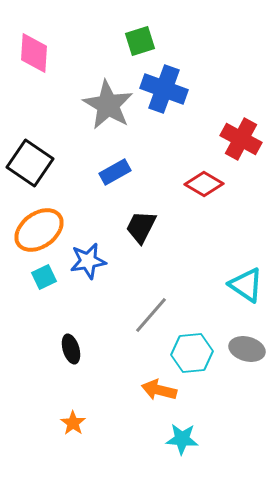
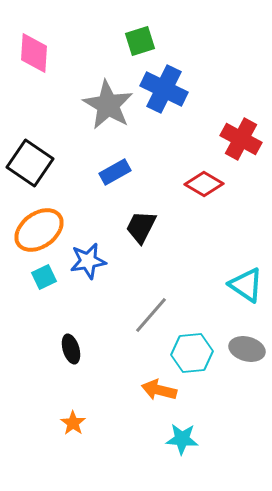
blue cross: rotated 6 degrees clockwise
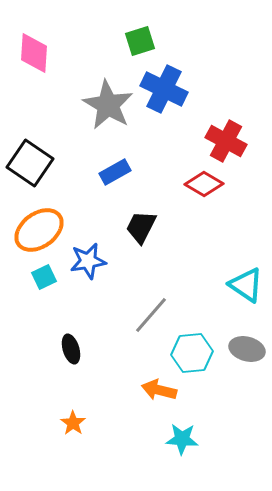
red cross: moved 15 px left, 2 px down
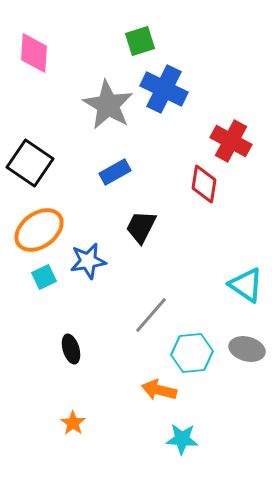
red cross: moved 5 px right
red diamond: rotated 69 degrees clockwise
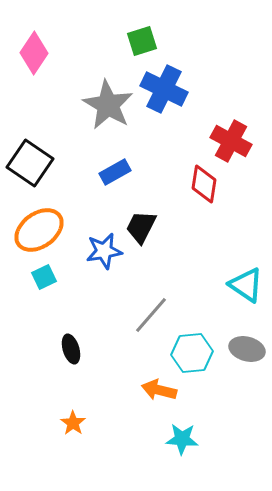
green square: moved 2 px right
pink diamond: rotated 30 degrees clockwise
blue star: moved 16 px right, 10 px up
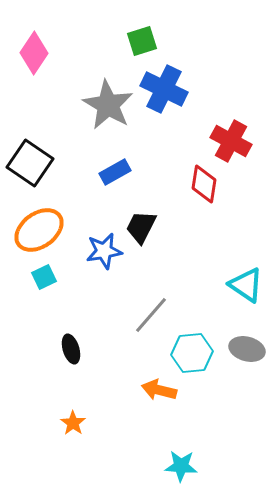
cyan star: moved 1 px left, 27 px down
